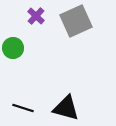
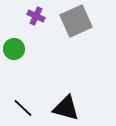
purple cross: rotated 18 degrees counterclockwise
green circle: moved 1 px right, 1 px down
black line: rotated 25 degrees clockwise
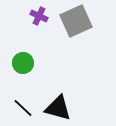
purple cross: moved 3 px right
green circle: moved 9 px right, 14 px down
black triangle: moved 8 px left
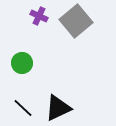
gray square: rotated 16 degrees counterclockwise
green circle: moved 1 px left
black triangle: rotated 40 degrees counterclockwise
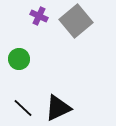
green circle: moved 3 px left, 4 px up
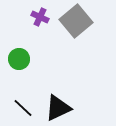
purple cross: moved 1 px right, 1 px down
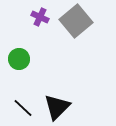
black triangle: moved 1 px left, 1 px up; rotated 20 degrees counterclockwise
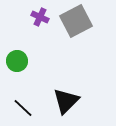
gray square: rotated 12 degrees clockwise
green circle: moved 2 px left, 2 px down
black triangle: moved 9 px right, 6 px up
